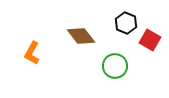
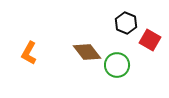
brown diamond: moved 6 px right, 16 px down
orange L-shape: moved 3 px left
green circle: moved 2 px right, 1 px up
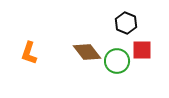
red square: moved 8 px left, 10 px down; rotated 30 degrees counterclockwise
orange L-shape: rotated 10 degrees counterclockwise
green circle: moved 4 px up
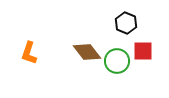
red square: moved 1 px right, 1 px down
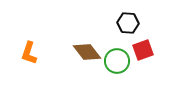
black hexagon: moved 2 px right; rotated 20 degrees counterclockwise
red square: moved 1 px up; rotated 20 degrees counterclockwise
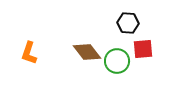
red square: moved 1 px up; rotated 15 degrees clockwise
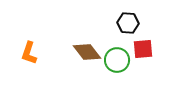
green circle: moved 1 px up
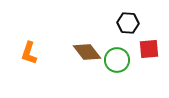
red square: moved 6 px right
